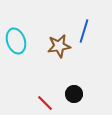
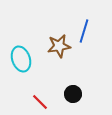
cyan ellipse: moved 5 px right, 18 px down
black circle: moved 1 px left
red line: moved 5 px left, 1 px up
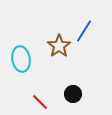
blue line: rotated 15 degrees clockwise
brown star: rotated 25 degrees counterclockwise
cyan ellipse: rotated 10 degrees clockwise
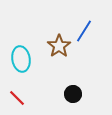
red line: moved 23 px left, 4 px up
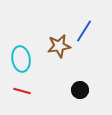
brown star: rotated 25 degrees clockwise
black circle: moved 7 px right, 4 px up
red line: moved 5 px right, 7 px up; rotated 30 degrees counterclockwise
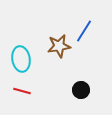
black circle: moved 1 px right
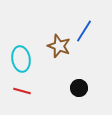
brown star: rotated 30 degrees clockwise
black circle: moved 2 px left, 2 px up
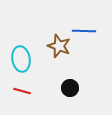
blue line: rotated 60 degrees clockwise
black circle: moved 9 px left
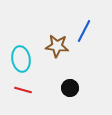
blue line: rotated 65 degrees counterclockwise
brown star: moved 2 px left; rotated 15 degrees counterclockwise
red line: moved 1 px right, 1 px up
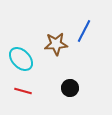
brown star: moved 1 px left, 2 px up; rotated 10 degrees counterclockwise
cyan ellipse: rotated 35 degrees counterclockwise
red line: moved 1 px down
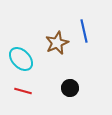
blue line: rotated 40 degrees counterclockwise
brown star: moved 1 px right, 1 px up; rotated 20 degrees counterclockwise
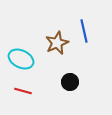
cyan ellipse: rotated 20 degrees counterclockwise
black circle: moved 6 px up
